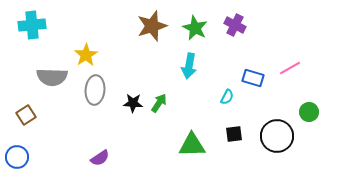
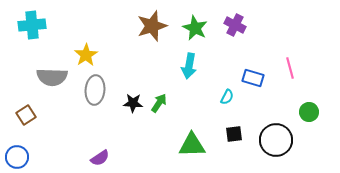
pink line: rotated 75 degrees counterclockwise
black circle: moved 1 px left, 4 px down
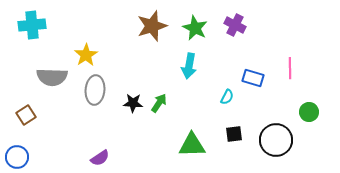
pink line: rotated 15 degrees clockwise
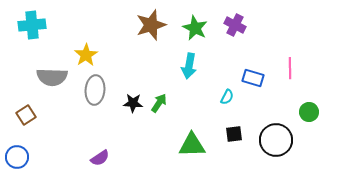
brown star: moved 1 px left, 1 px up
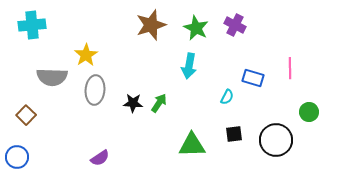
green star: moved 1 px right
brown square: rotated 12 degrees counterclockwise
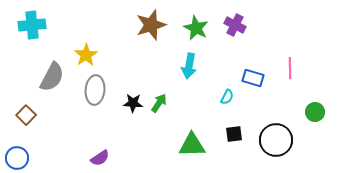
gray semicircle: rotated 64 degrees counterclockwise
green circle: moved 6 px right
blue circle: moved 1 px down
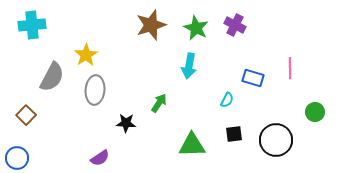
cyan semicircle: moved 3 px down
black star: moved 7 px left, 20 px down
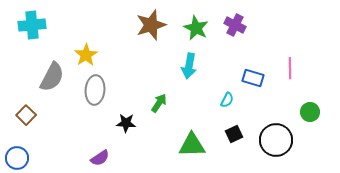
green circle: moved 5 px left
black square: rotated 18 degrees counterclockwise
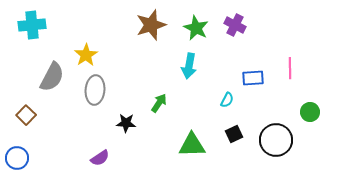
blue rectangle: rotated 20 degrees counterclockwise
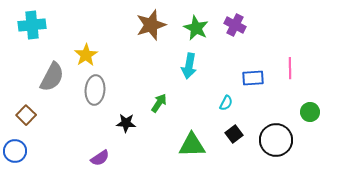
cyan semicircle: moved 1 px left, 3 px down
black square: rotated 12 degrees counterclockwise
blue circle: moved 2 px left, 7 px up
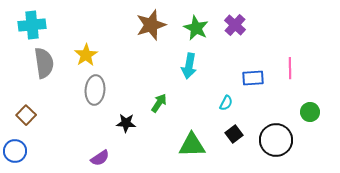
purple cross: rotated 15 degrees clockwise
gray semicircle: moved 8 px left, 14 px up; rotated 36 degrees counterclockwise
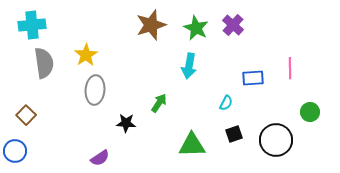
purple cross: moved 2 px left
black square: rotated 18 degrees clockwise
